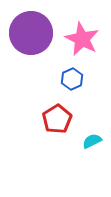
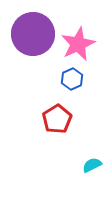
purple circle: moved 2 px right, 1 px down
pink star: moved 4 px left, 5 px down; rotated 20 degrees clockwise
cyan semicircle: moved 24 px down
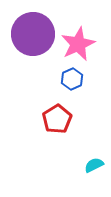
cyan semicircle: moved 2 px right
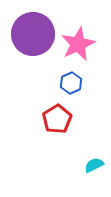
blue hexagon: moved 1 px left, 4 px down
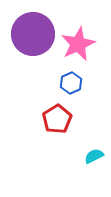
cyan semicircle: moved 9 px up
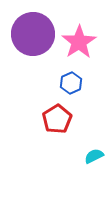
pink star: moved 1 px right, 2 px up; rotated 8 degrees counterclockwise
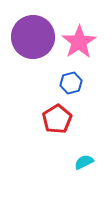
purple circle: moved 3 px down
blue hexagon: rotated 10 degrees clockwise
cyan semicircle: moved 10 px left, 6 px down
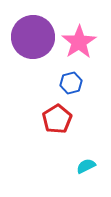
cyan semicircle: moved 2 px right, 4 px down
